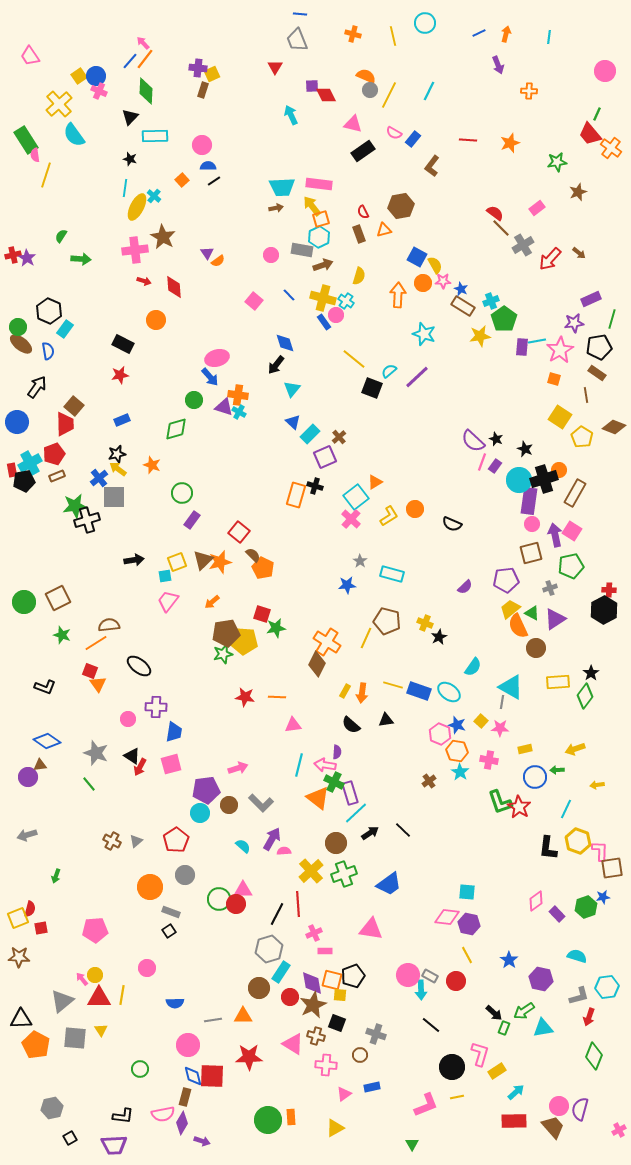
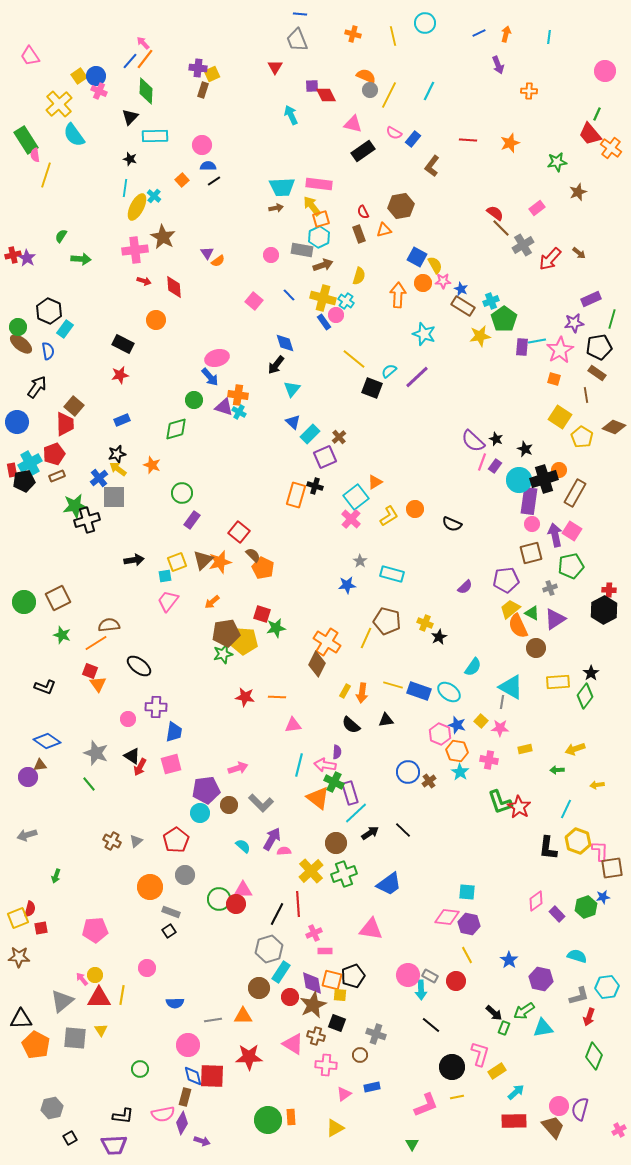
blue circle at (535, 777): moved 127 px left, 5 px up
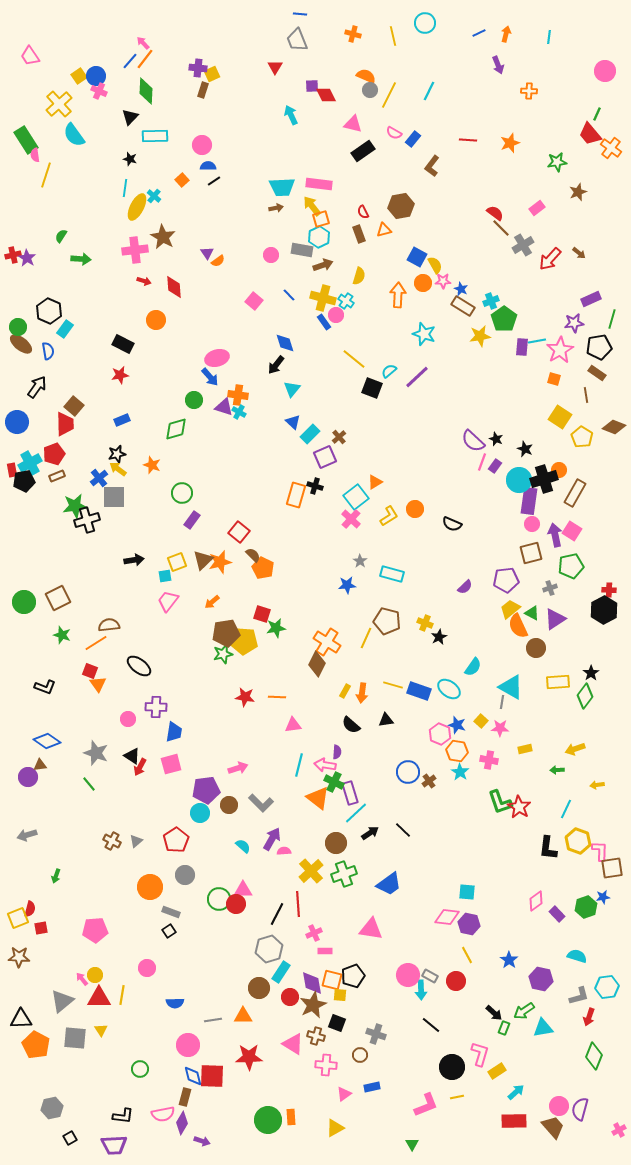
cyan ellipse at (449, 692): moved 3 px up
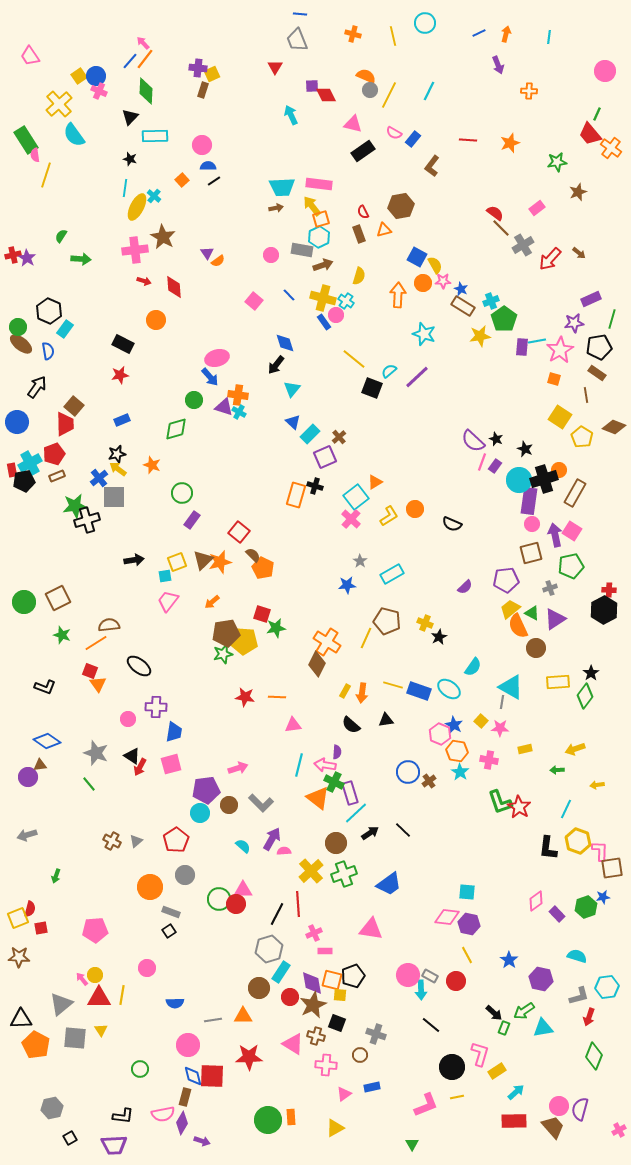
cyan rectangle at (392, 574): rotated 45 degrees counterclockwise
blue star at (457, 725): moved 3 px left; rotated 12 degrees clockwise
gray triangle at (62, 1001): moved 1 px left, 3 px down
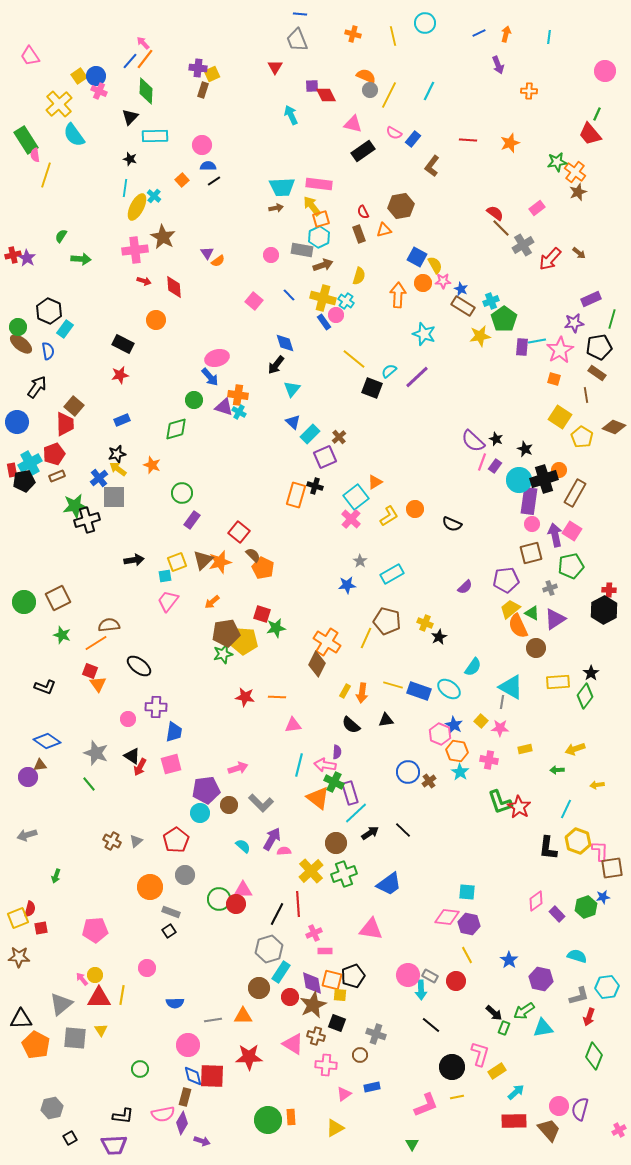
orange cross at (611, 148): moved 36 px left, 24 px down
brown trapezoid at (553, 1127): moved 4 px left, 3 px down
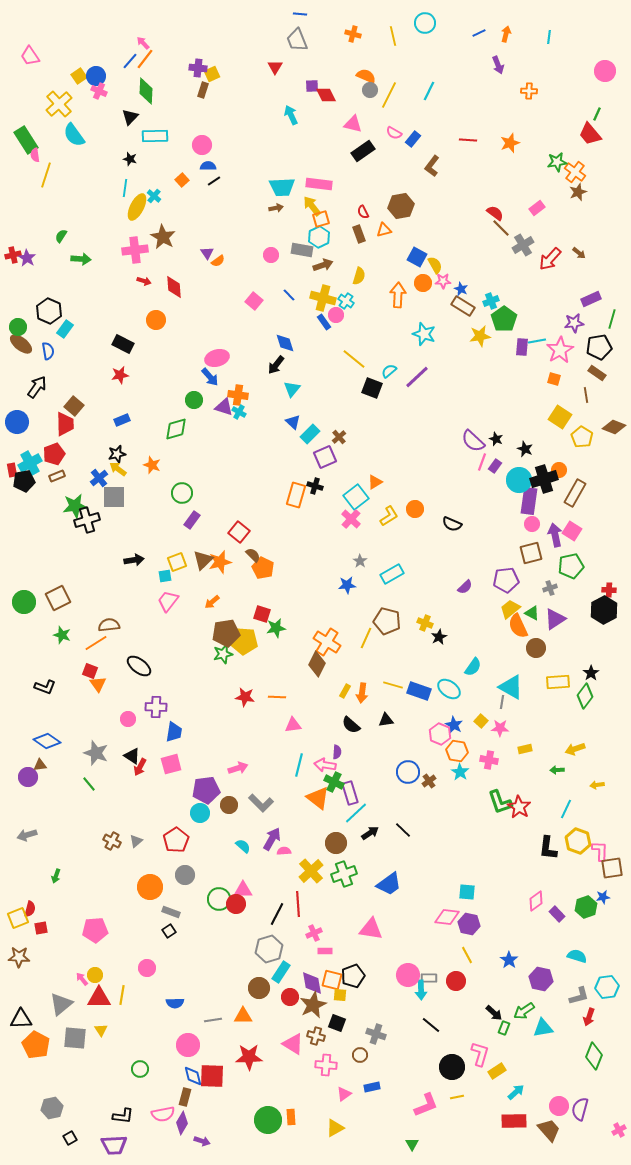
gray rectangle at (430, 976): moved 1 px left, 2 px down; rotated 28 degrees counterclockwise
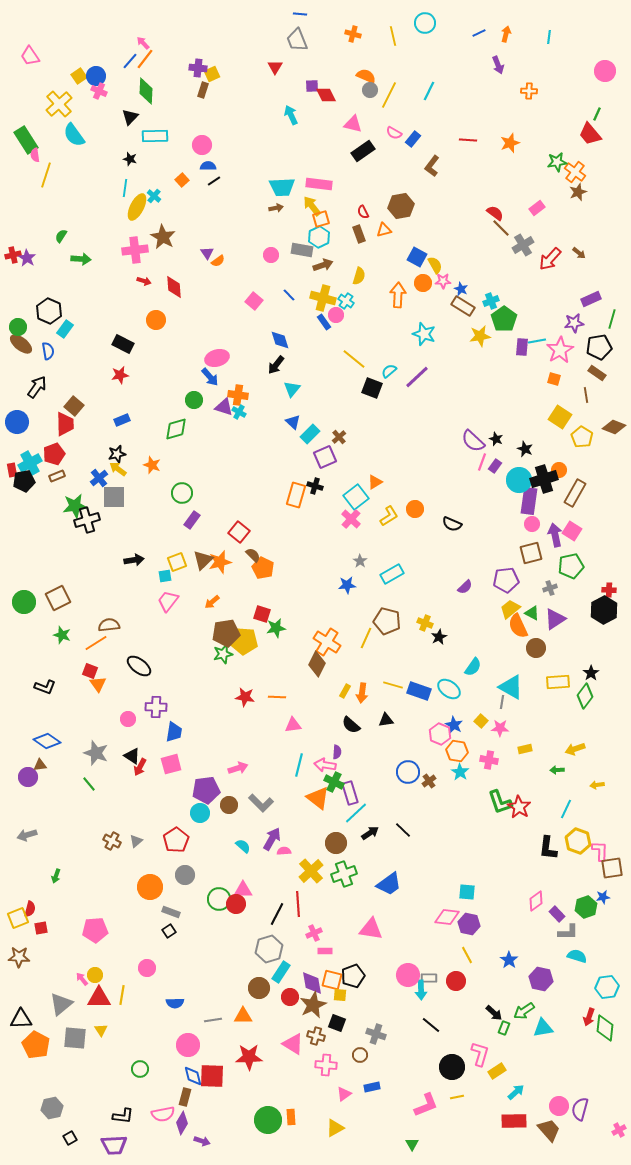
blue diamond at (285, 343): moved 5 px left, 3 px up
gray L-shape at (579, 996): moved 11 px left, 64 px up; rotated 15 degrees clockwise
green diamond at (594, 1056): moved 11 px right, 28 px up; rotated 16 degrees counterclockwise
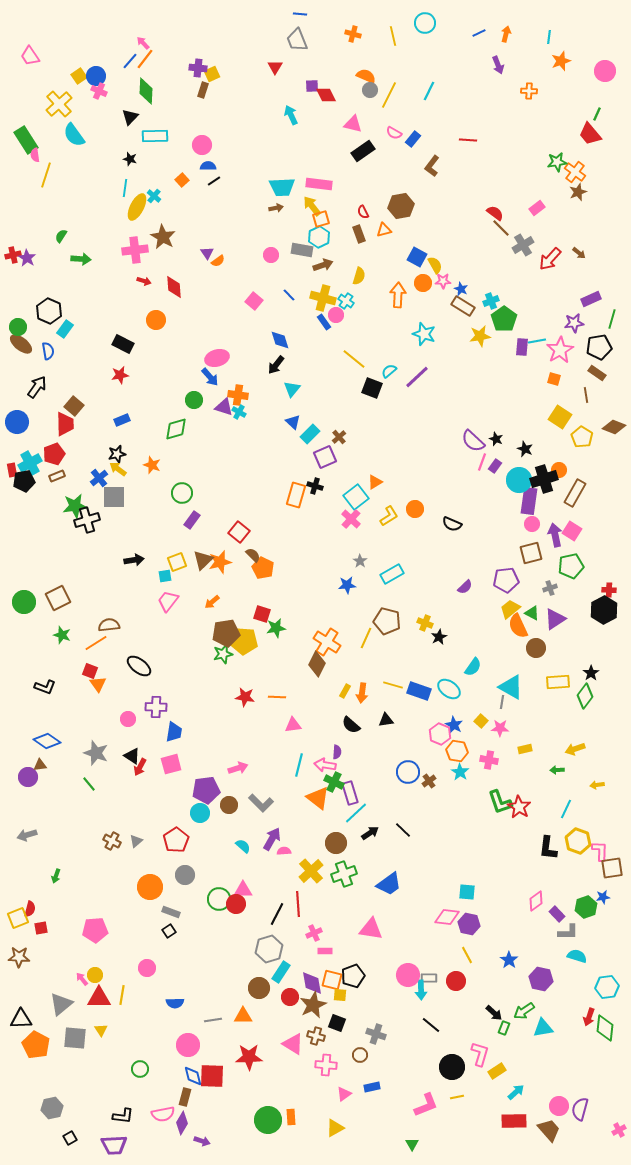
orange star at (510, 143): moved 51 px right, 82 px up
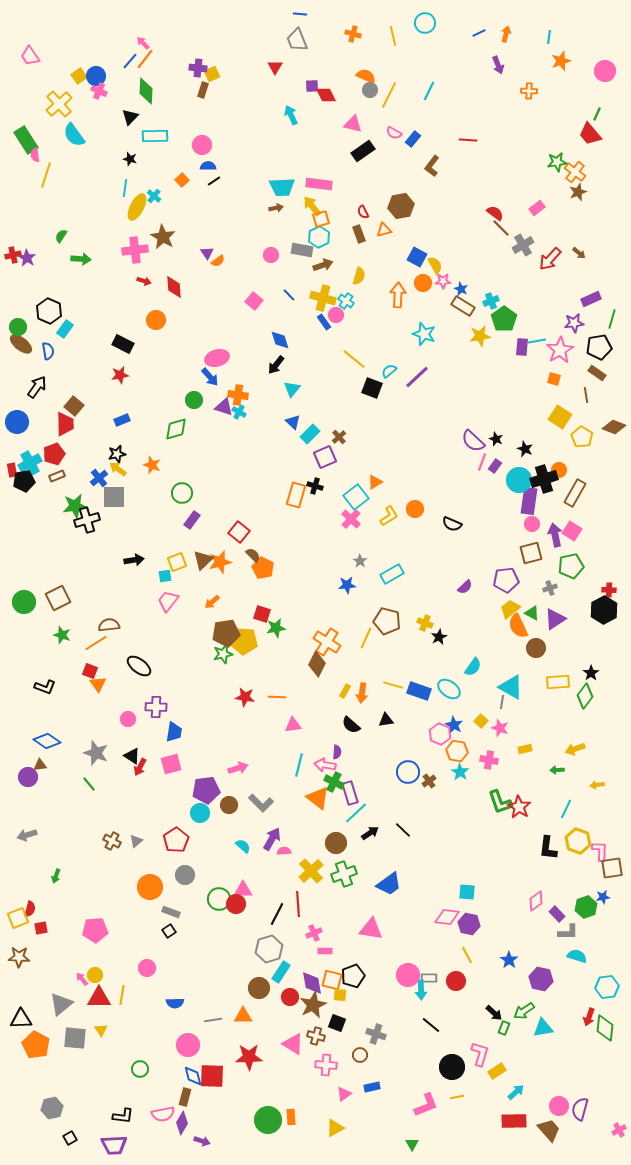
pink star at (500, 728): rotated 18 degrees clockwise
